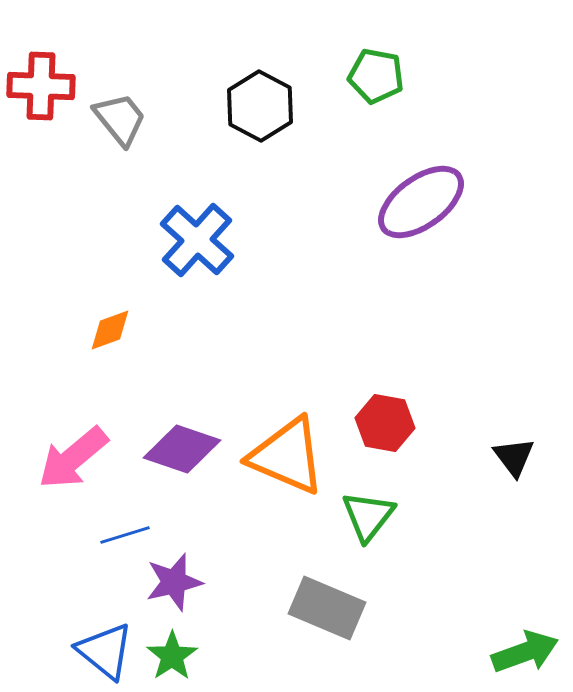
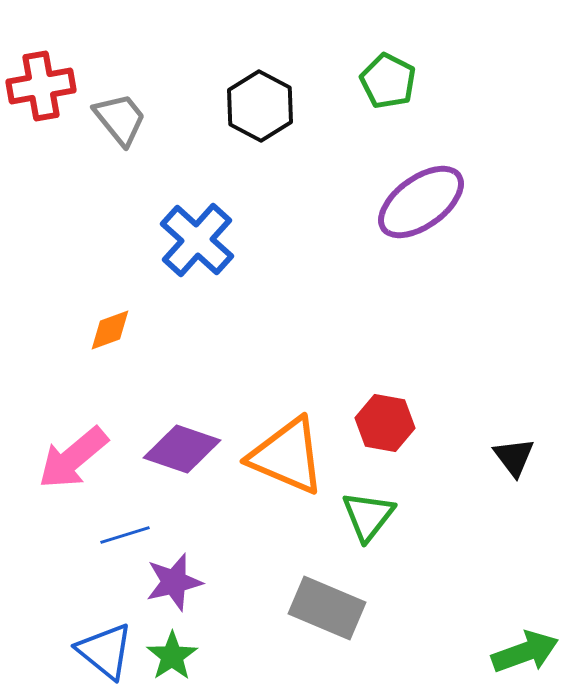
green pentagon: moved 12 px right, 5 px down; rotated 16 degrees clockwise
red cross: rotated 12 degrees counterclockwise
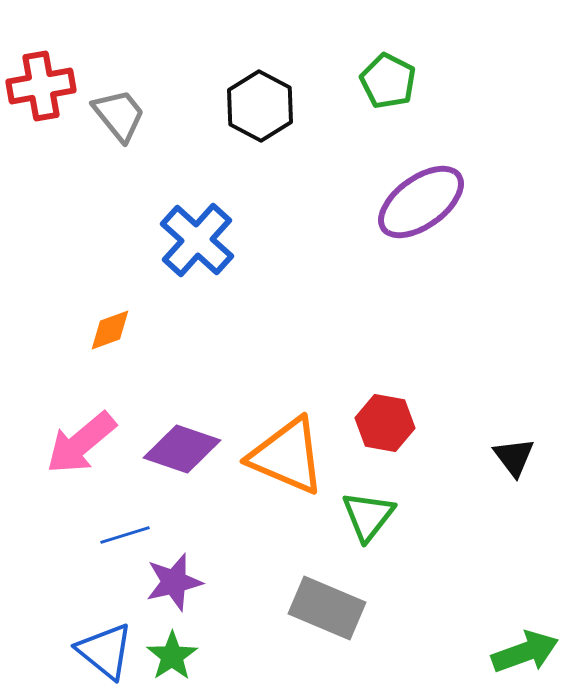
gray trapezoid: moved 1 px left, 4 px up
pink arrow: moved 8 px right, 15 px up
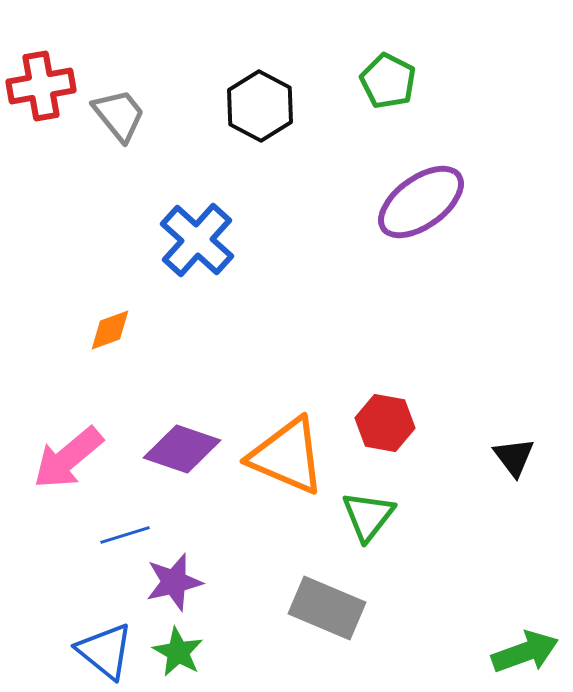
pink arrow: moved 13 px left, 15 px down
green star: moved 6 px right, 4 px up; rotated 9 degrees counterclockwise
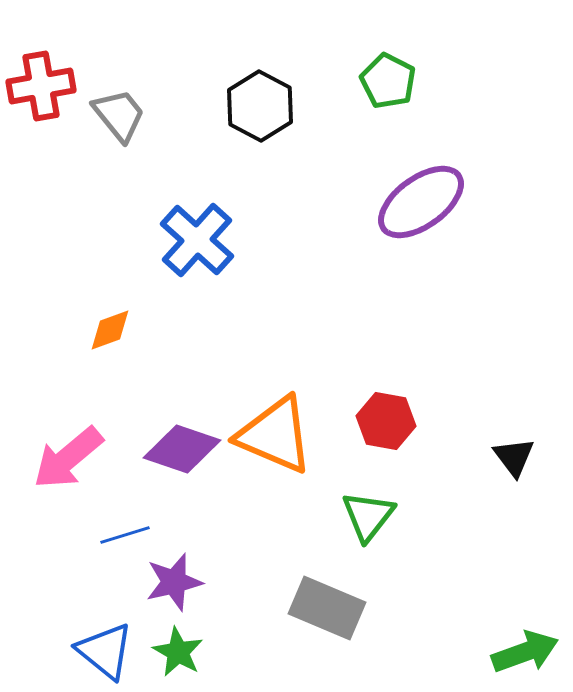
red hexagon: moved 1 px right, 2 px up
orange triangle: moved 12 px left, 21 px up
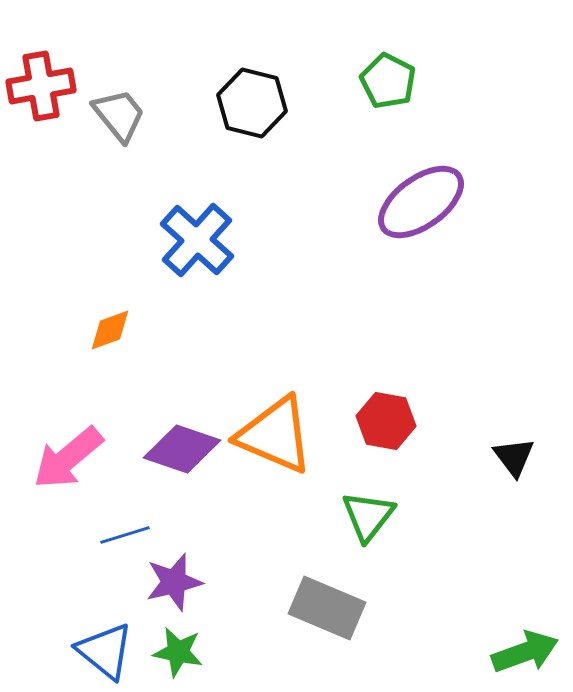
black hexagon: moved 8 px left, 3 px up; rotated 14 degrees counterclockwise
green star: rotated 18 degrees counterclockwise
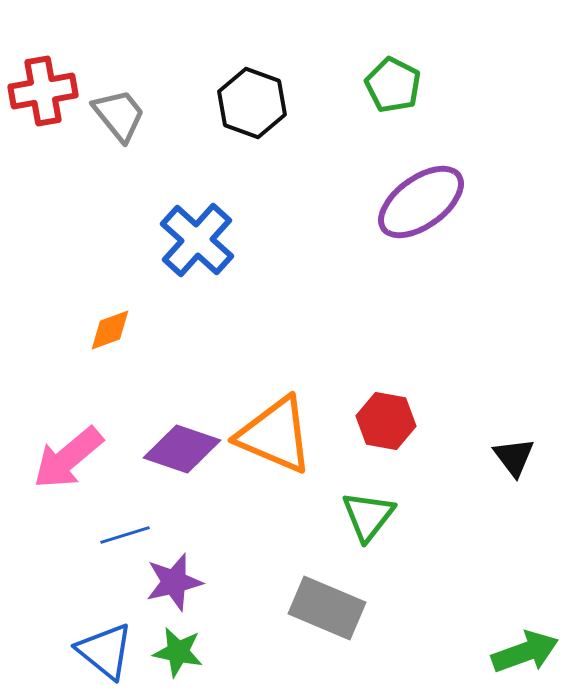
green pentagon: moved 5 px right, 4 px down
red cross: moved 2 px right, 5 px down
black hexagon: rotated 6 degrees clockwise
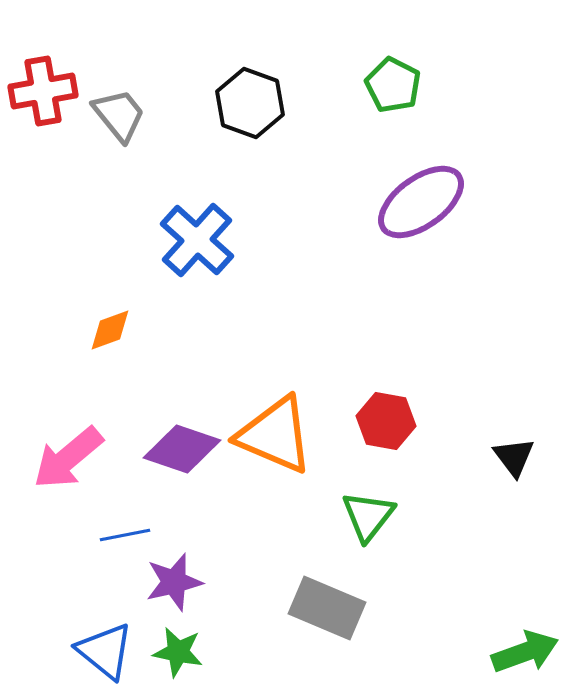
black hexagon: moved 2 px left
blue line: rotated 6 degrees clockwise
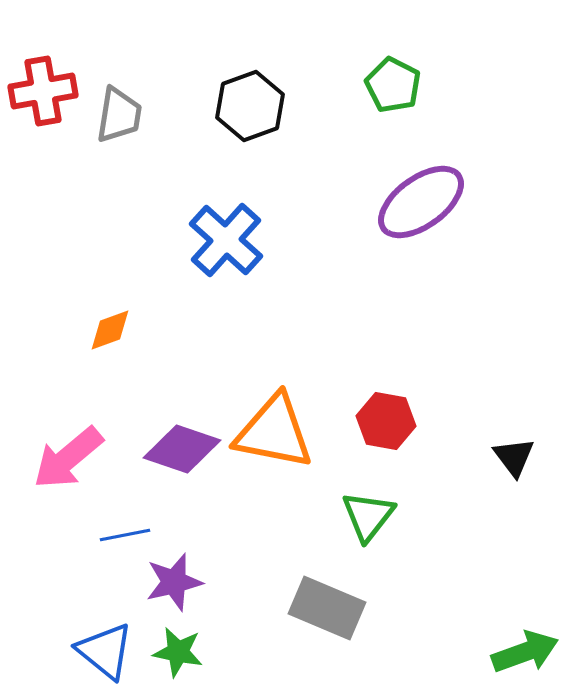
black hexagon: moved 3 px down; rotated 20 degrees clockwise
gray trapezoid: rotated 48 degrees clockwise
blue cross: moved 29 px right
orange triangle: moved 1 px left, 3 px up; rotated 12 degrees counterclockwise
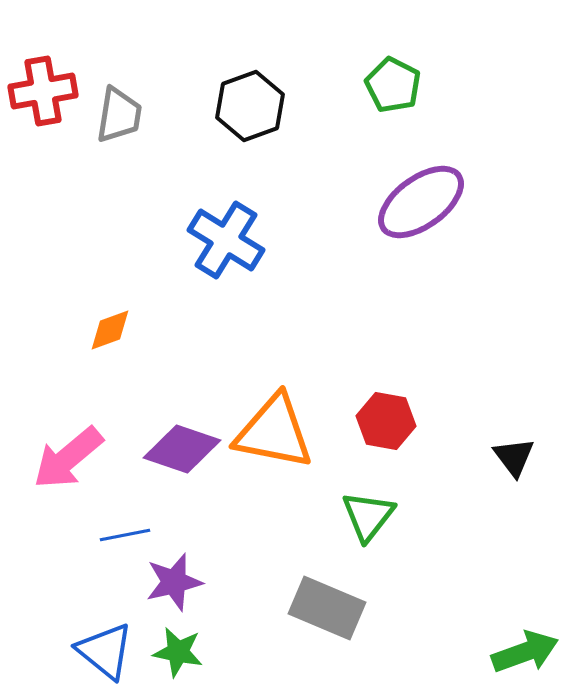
blue cross: rotated 10 degrees counterclockwise
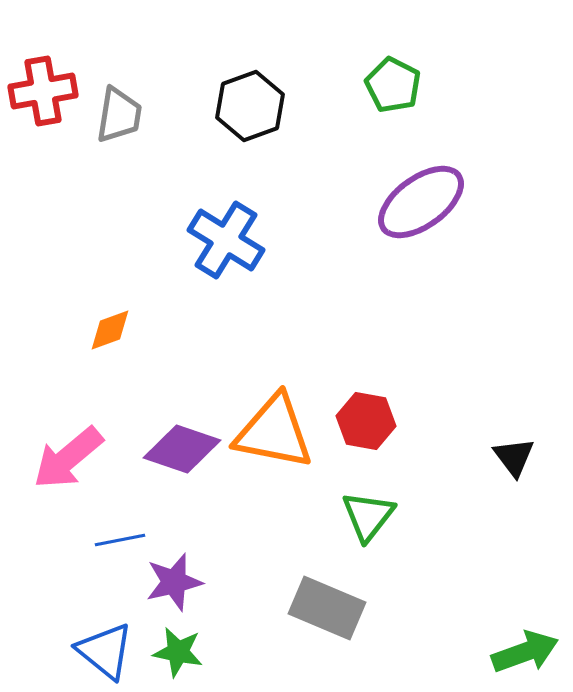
red hexagon: moved 20 px left
blue line: moved 5 px left, 5 px down
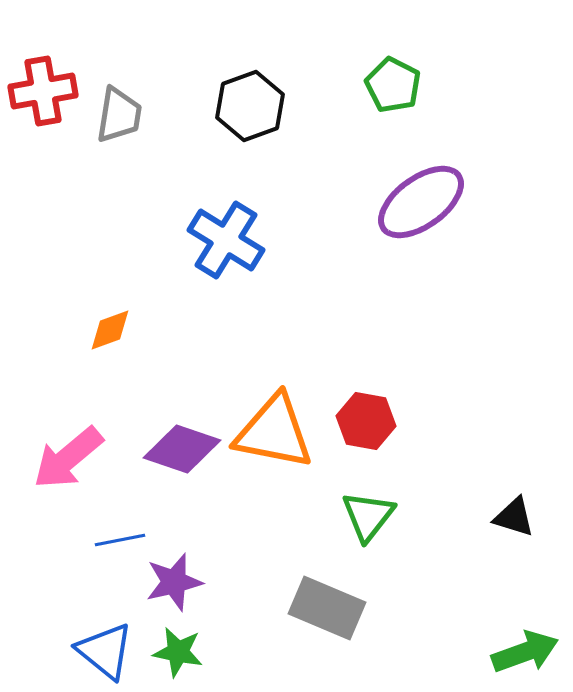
black triangle: moved 60 px down; rotated 36 degrees counterclockwise
